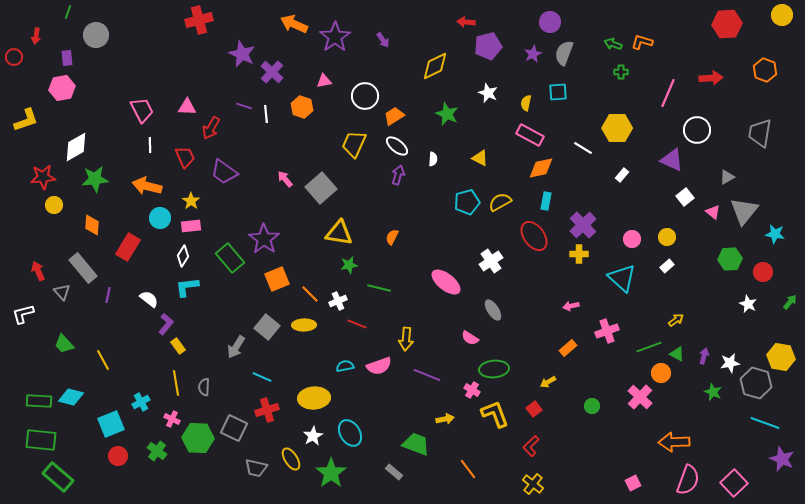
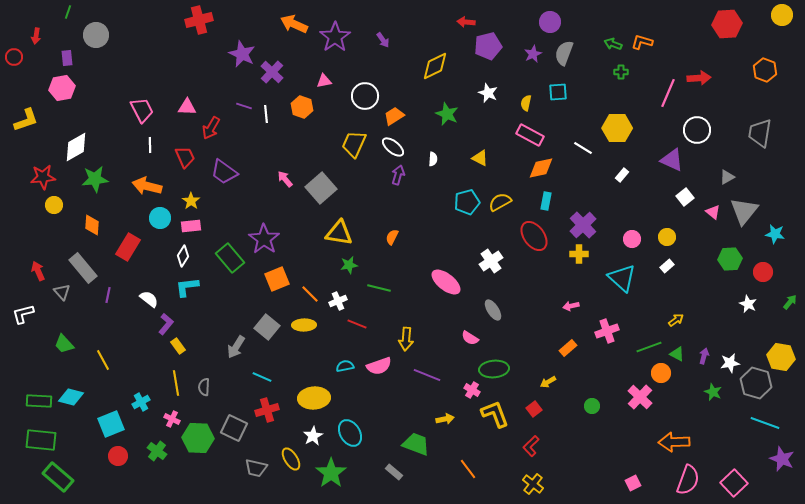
red arrow at (711, 78): moved 12 px left
white ellipse at (397, 146): moved 4 px left, 1 px down
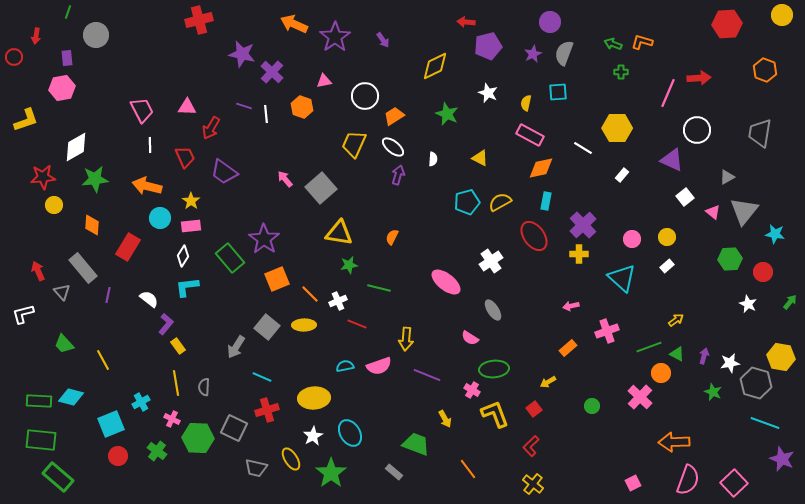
purple star at (242, 54): rotated 12 degrees counterclockwise
yellow arrow at (445, 419): rotated 72 degrees clockwise
